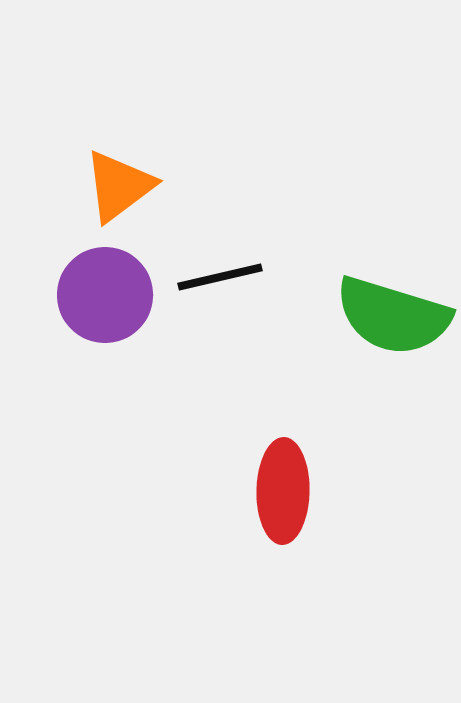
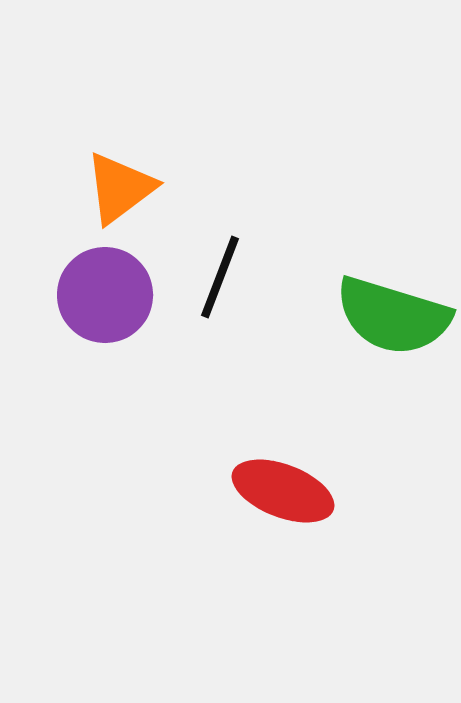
orange triangle: moved 1 px right, 2 px down
black line: rotated 56 degrees counterclockwise
red ellipse: rotated 70 degrees counterclockwise
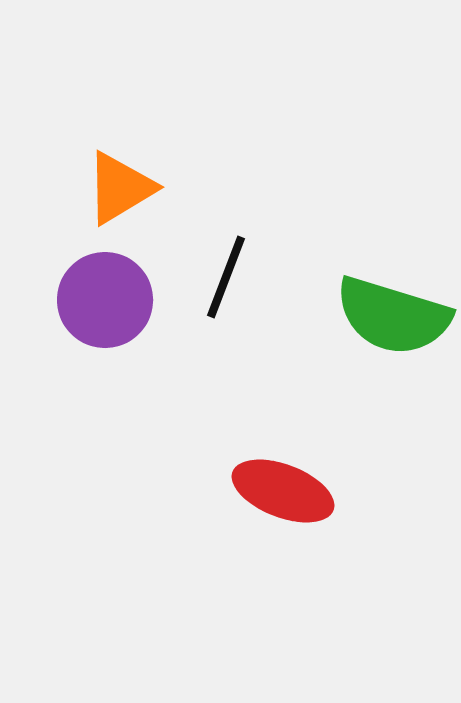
orange triangle: rotated 6 degrees clockwise
black line: moved 6 px right
purple circle: moved 5 px down
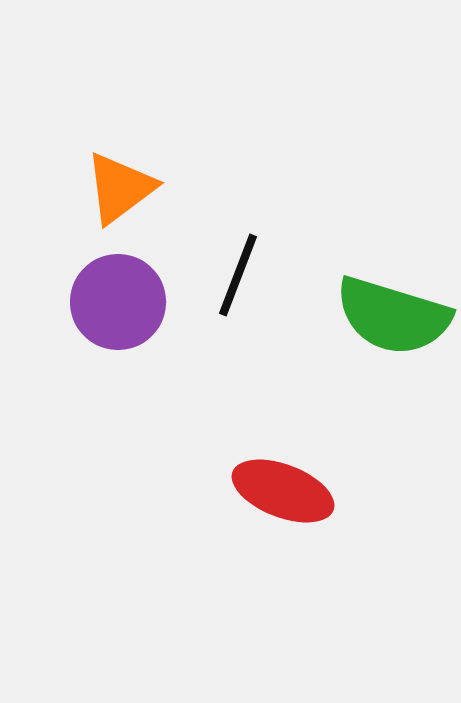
orange triangle: rotated 6 degrees counterclockwise
black line: moved 12 px right, 2 px up
purple circle: moved 13 px right, 2 px down
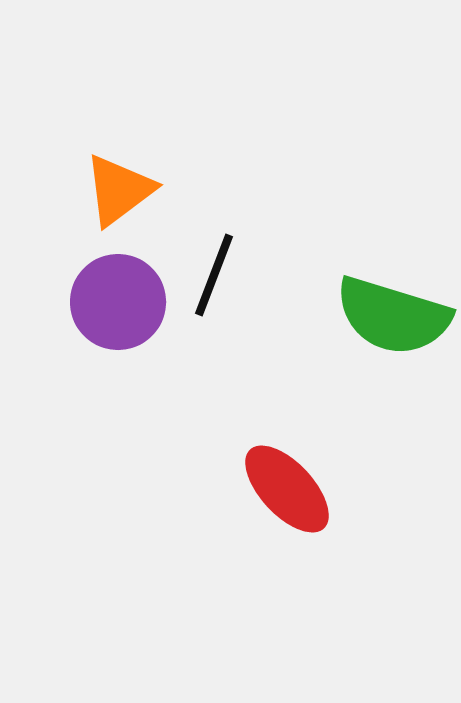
orange triangle: moved 1 px left, 2 px down
black line: moved 24 px left
red ellipse: moved 4 px right, 2 px up; rotated 26 degrees clockwise
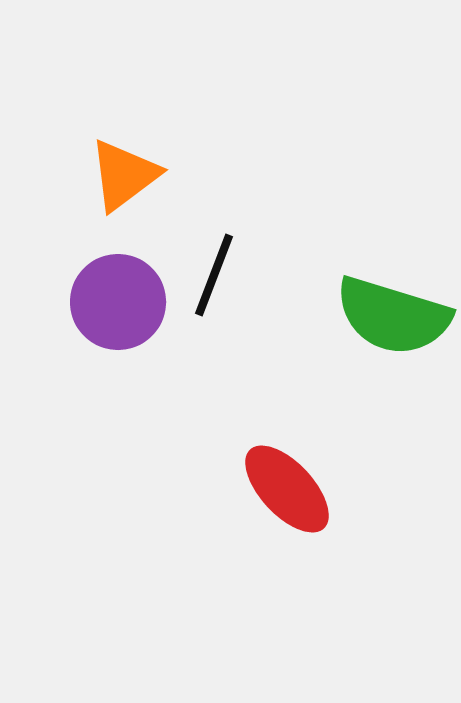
orange triangle: moved 5 px right, 15 px up
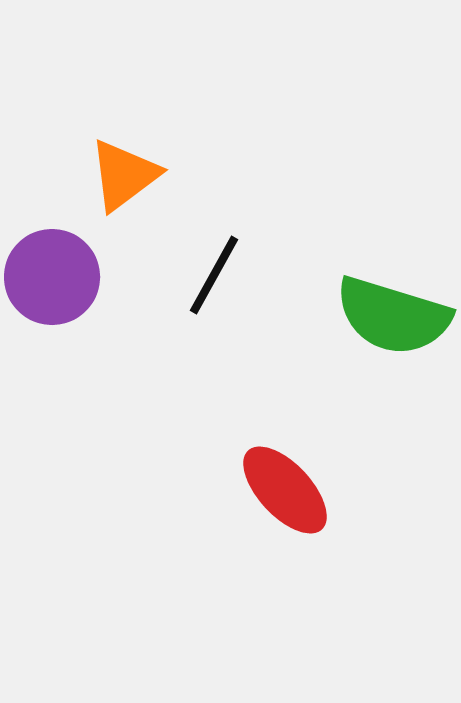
black line: rotated 8 degrees clockwise
purple circle: moved 66 px left, 25 px up
red ellipse: moved 2 px left, 1 px down
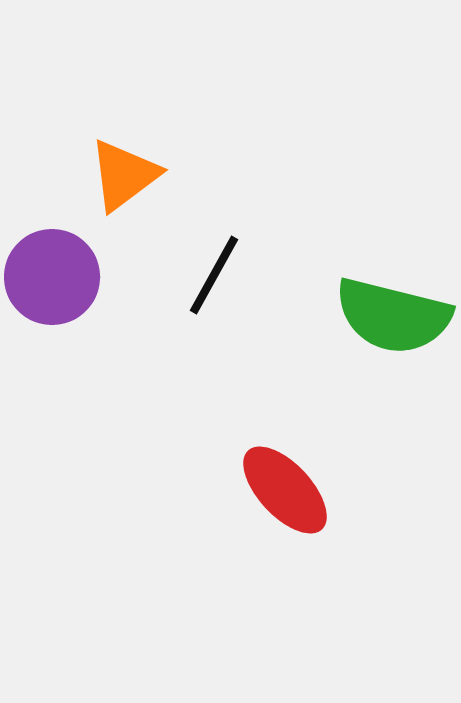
green semicircle: rotated 3 degrees counterclockwise
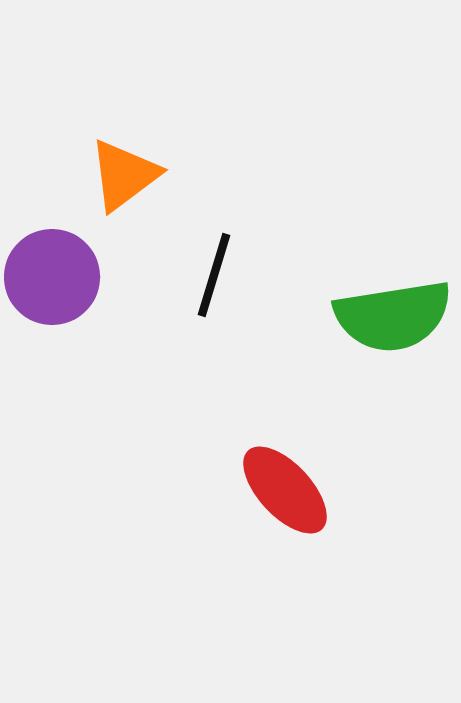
black line: rotated 12 degrees counterclockwise
green semicircle: rotated 23 degrees counterclockwise
